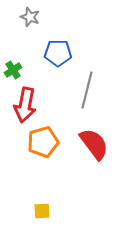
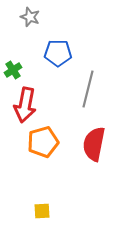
gray line: moved 1 px right, 1 px up
red semicircle: rotated 132 degrees counterclockwise
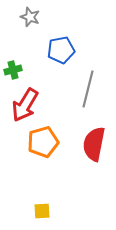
blue pentagon: moved 3 px right, 3 px up; rotated 12 degrees counterclockwise
green cross: rotated 18 degrees clockwise
red arrow: rotated 20 degrees clockwise
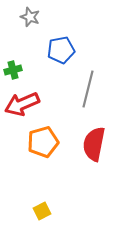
red arrow: moved 3 px left, 1 px up; rotated 36 degrees clockwise
yellow square: rotated 24 degrees counterclockwise
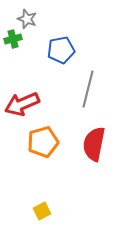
gray star: moved 3 px left, 2 px down
green cross: moved 31 px up
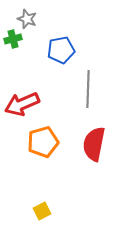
gray line: rotated 12 degrees counterclockwise
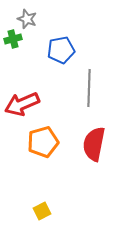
gray line: moved 1 px right, 1 px up
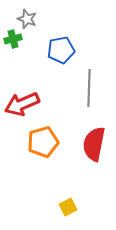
yellow square: moved 26 px right, 4 px up
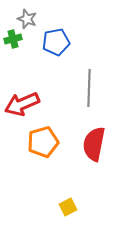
blue pentagon: moved 5 px left, 8 px up
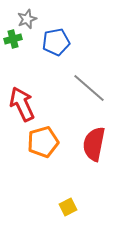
gray star: rotated 30 degrees clockwise
gray line: rotated 51 degrees counterclockwise
red arrow: rotated 88 degrees clockwise
